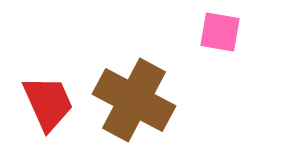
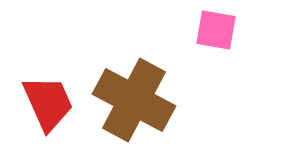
pink square: moved 4 px left, 2 px up
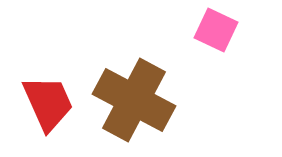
pink square: rotated 15 degrees clockwise
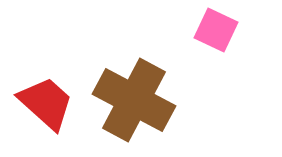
red trapezoid: moved 2 px left; rotated 24 degrees counterclockwise
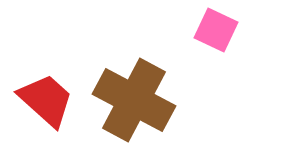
red trapezoid: moved 3 px up
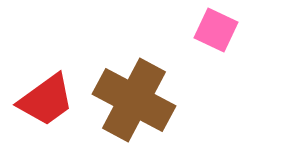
red trapezoid: rotated 102 degrees clockwise
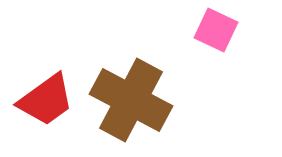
brown cross: moved 3 px left
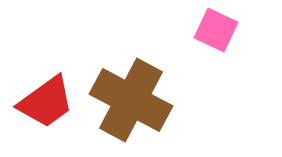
red trapezoid: moved 2 px down
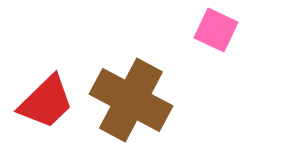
red trapezoid: rotated 8 degrees counterclockwise
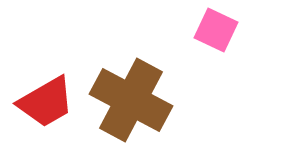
red trapezoid: rotated 14 degrees clockwise
